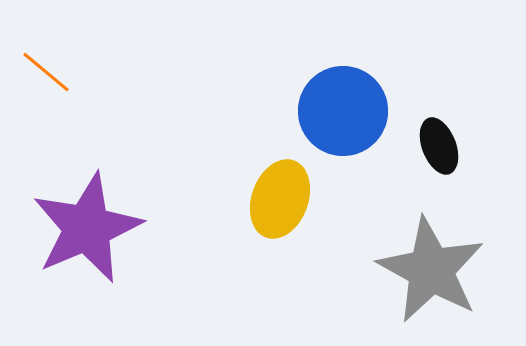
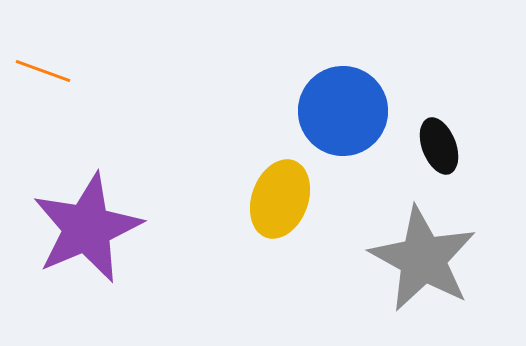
orange line: moved 3 px left, 1 px up; rotated 20 degrees counterclockwise
gray star: moved 8 px left, 11 px up
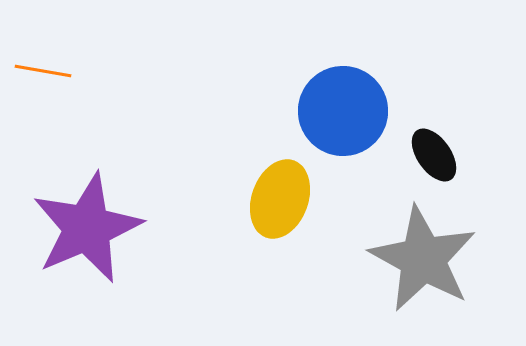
orange line: rotated 10 degrees counterclockwise
black ellipse: moved 5 px left, 9 px down; rotated 14 degrees counterclockwise
